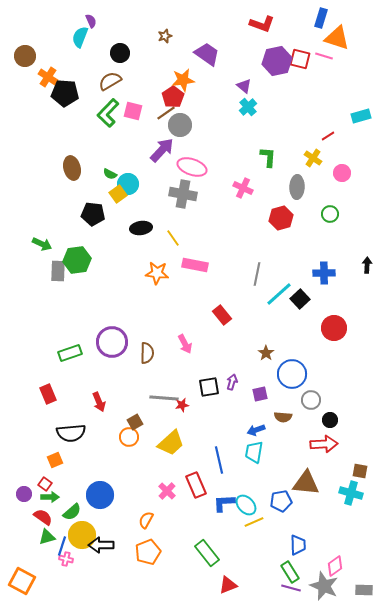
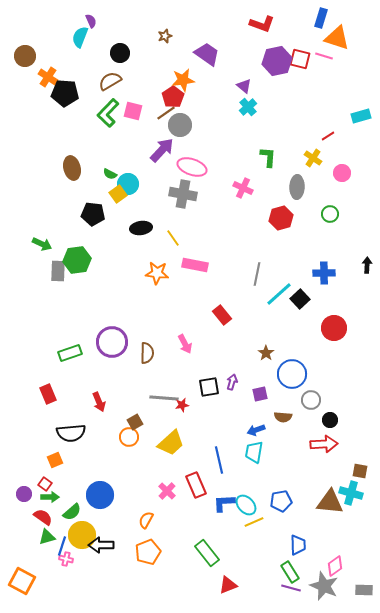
brown triangle at (306, 483): moved 24 px right, 19 px down
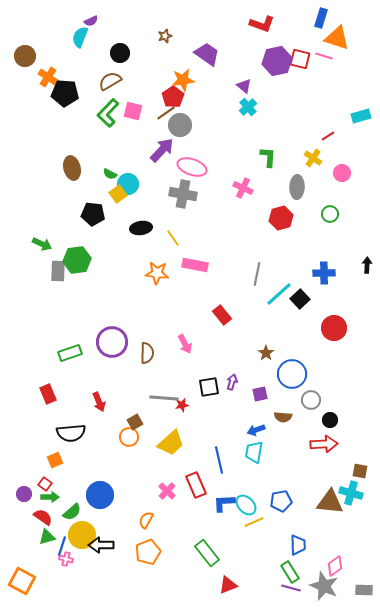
purple semicircle at (91, 21): rotated 88 degrees clockwise
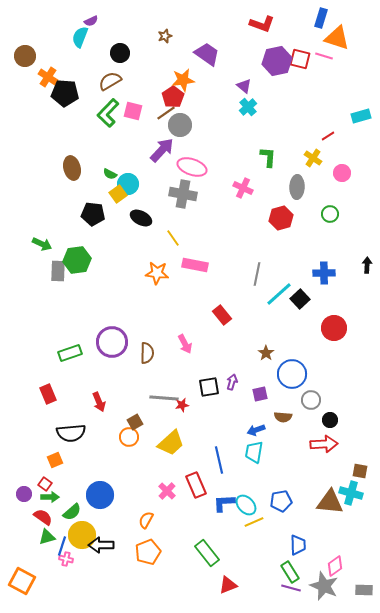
black ellipse at (141, 228): moved 10 px up; rotated 35 degrees clockwise
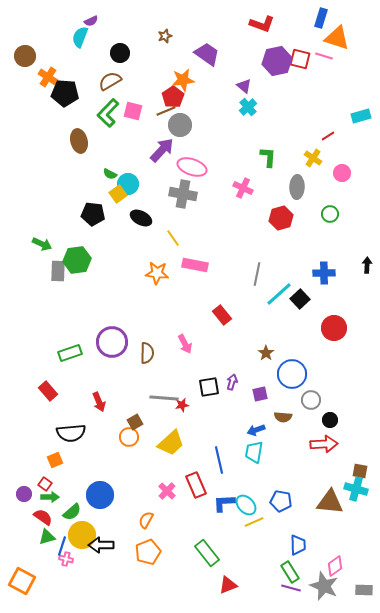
brown line at (166, 113): moved 2 px up; rotated 12 degrees clockwise
brown ellipse at (72, 168): moved 7 px right, 27 px up
red rectangle at (48, 394): moved 3 px up; rotated 18 degrees counterclockwise
cyan cross at (351, 493): moved 5 px right, 4 px up
blue pentagon at (281, 501): rotated 20 degrees clockwise
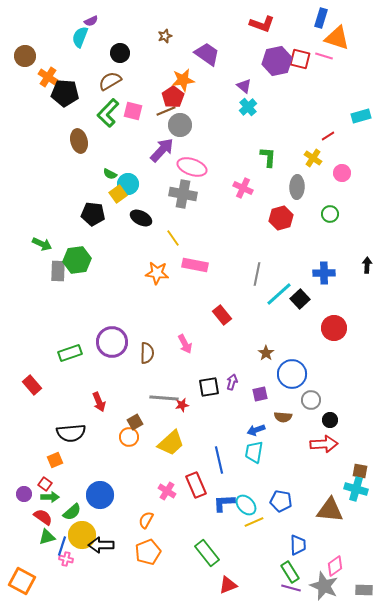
red rectangle at (48, 391): moved 16 px left, 6 px up
pink cross at (167, 491): rotated 12 degrees counterclockwise
brown triangle at (330, 502): moved 8 px down
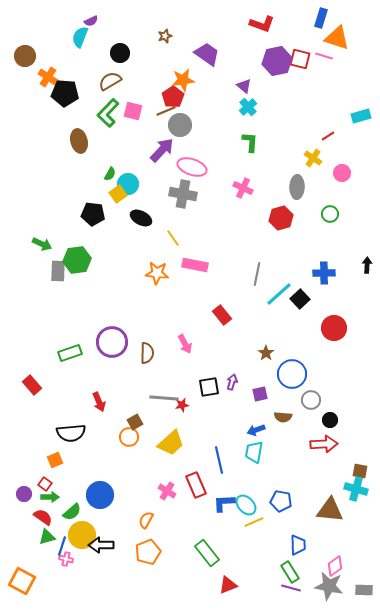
green L-shape at (268, 157): moved 18 px left, 15 px up
green semicircle at (110, 174): rotated 88 degrees counterclockwise
gray star at (324, 586): moved 5 px right; rotated 12 degrees counterclockwise
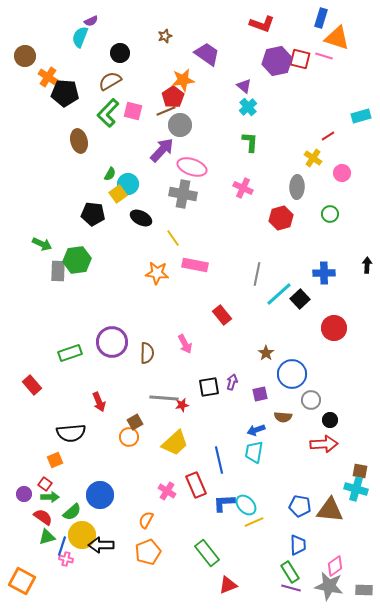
yellow trapezoid at (171, 443): moved 4 px right
blue pentagon at (281, 501): moved 19 px right, 5 px down
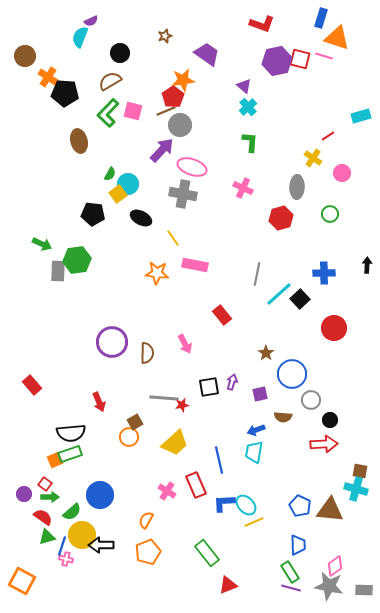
green rectangle at (70, 353): moved 101 px down
blue pentagon at (300, 506): rotated 15 degrees clockwise
